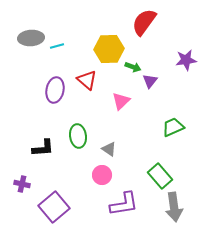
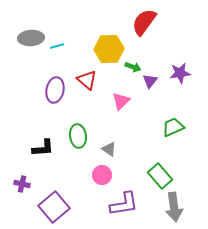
purple star: moved 6 px left, 13 px down
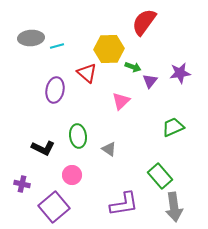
red triangle: moved 7 px up
black L-shape: rotated 30 degrees clockwise
pink circle: moved 30 px left
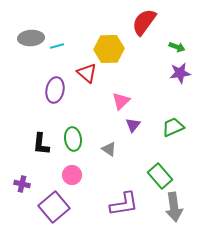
green arrow: moved 44 px right, 20 px up
purple triangle: moved 17 px left, 44 px down
green ellipse: moved 5 px left, 3 px down
black L-shape: moved 2 px left, 4 px up; rotated 70 degrees clockwise
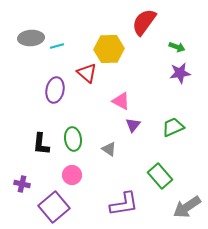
pink triangle: rotated 48 degrees counterclockwise
gray arrow: moved 13 px right; rotated 64 degrees clockwise
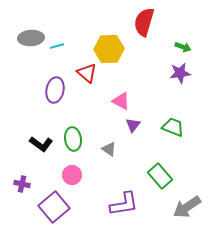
red semicircle: rotated 20 degrees counterclockwise
green arrow: moved 6 px right
green trapezoid: rotated 45 degrees clockwise
black L-shape: rotated 60 degrees counterclockwise
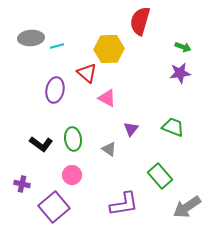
red semicircle: moved 4 px left, 1 px up
pink triangle: moved 14 px left, 3 px up
purple triangle: moved 2 px left, 4 px down
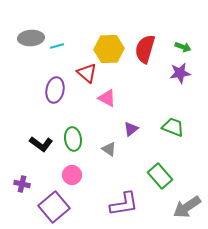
red semicircle: moved 5 px right, 28 px down
purple triangle: rotated 14 degrees clockwise
